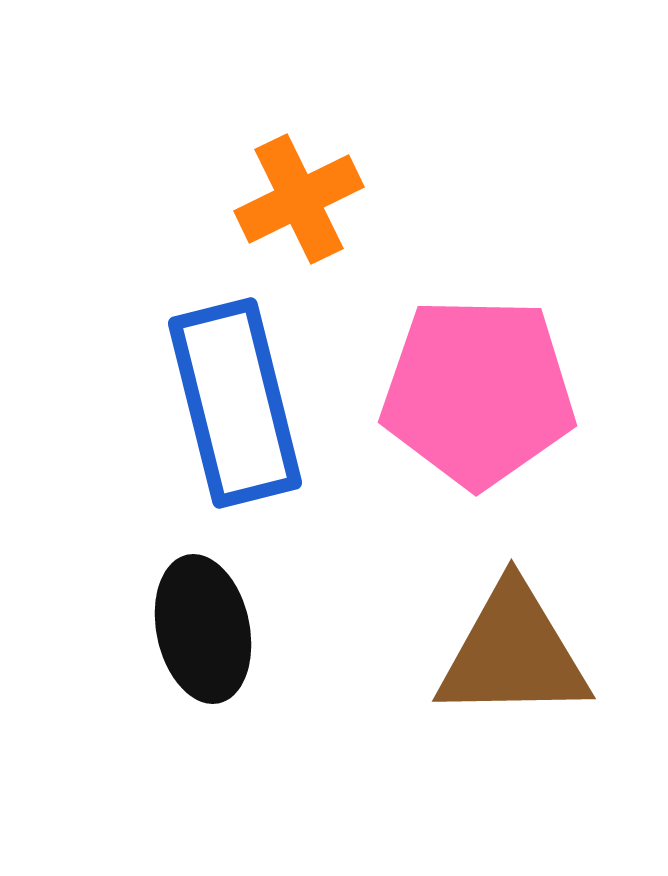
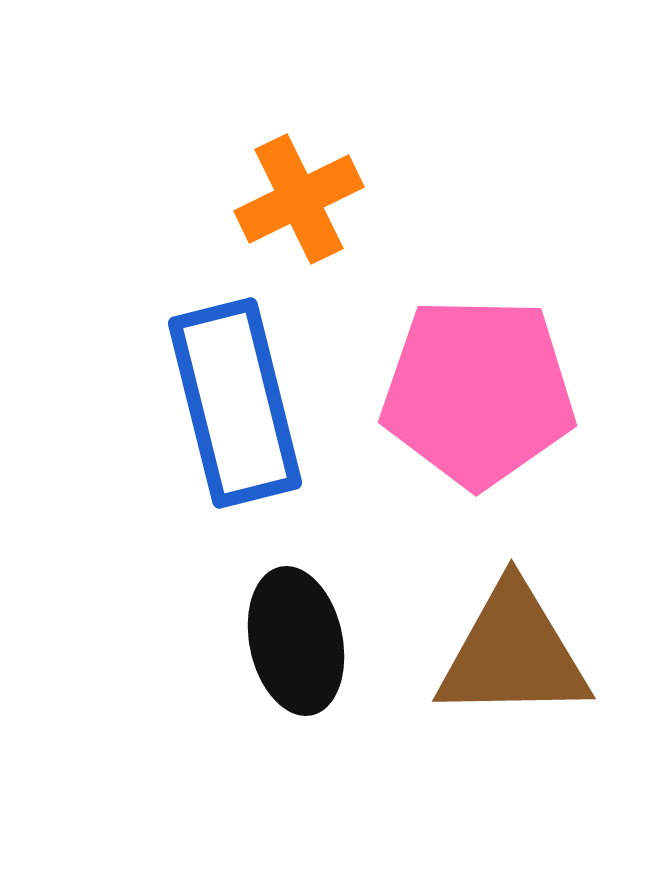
black ellipse: moved 93 px right, 12 px down
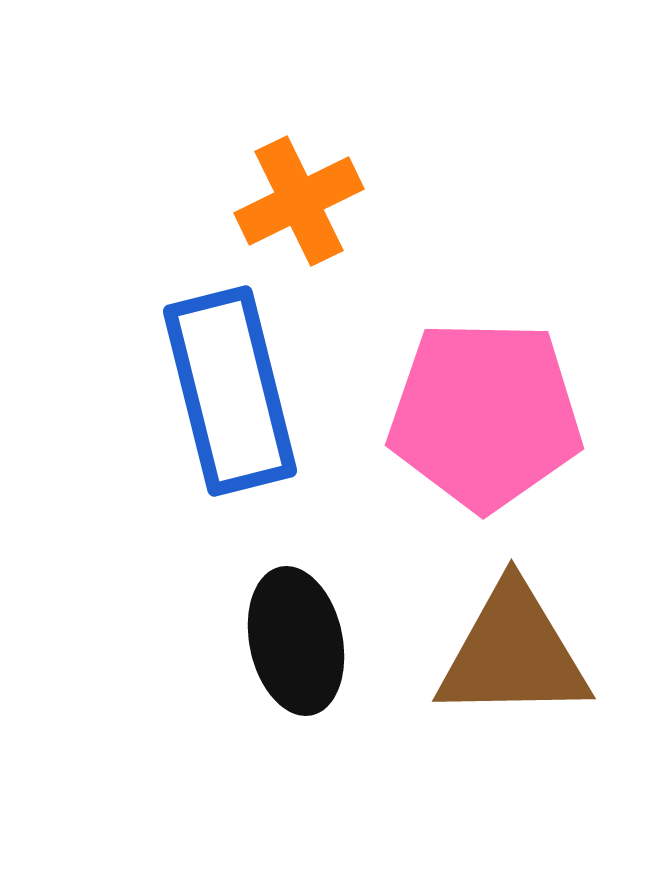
orange cross: moved 2 px down
pink pentagon: moved 7 px right, 23 px down
blue rectangle: moved 5 px left, 12 px up
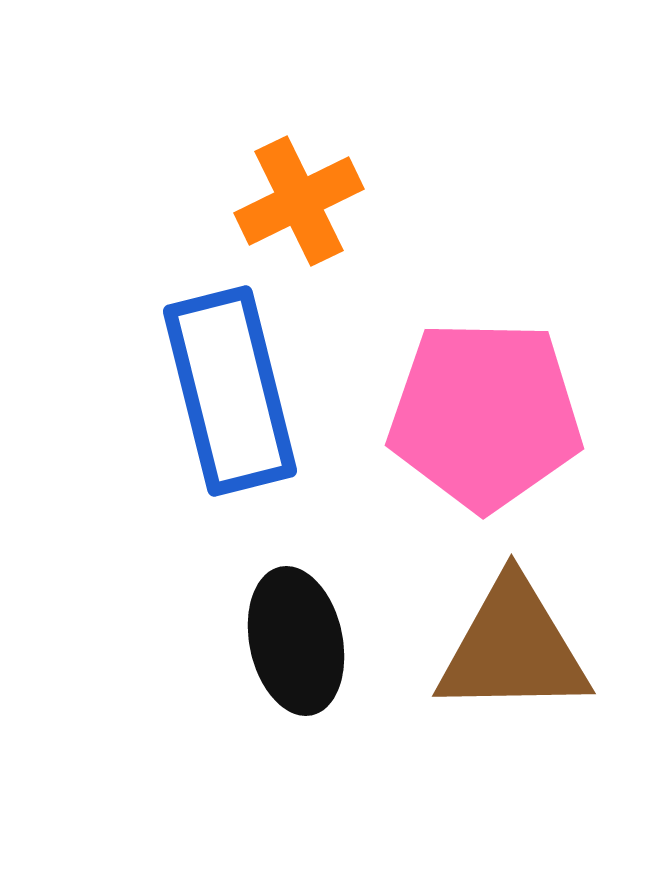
brown triangle: moved 5 px up
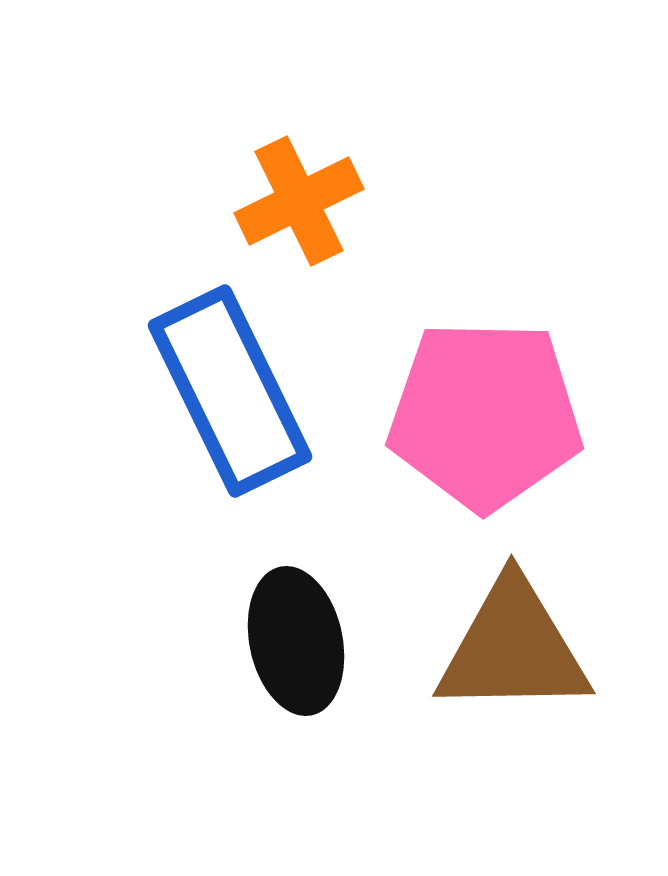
blue rectangle: rotated 12 degrees counterclockwise
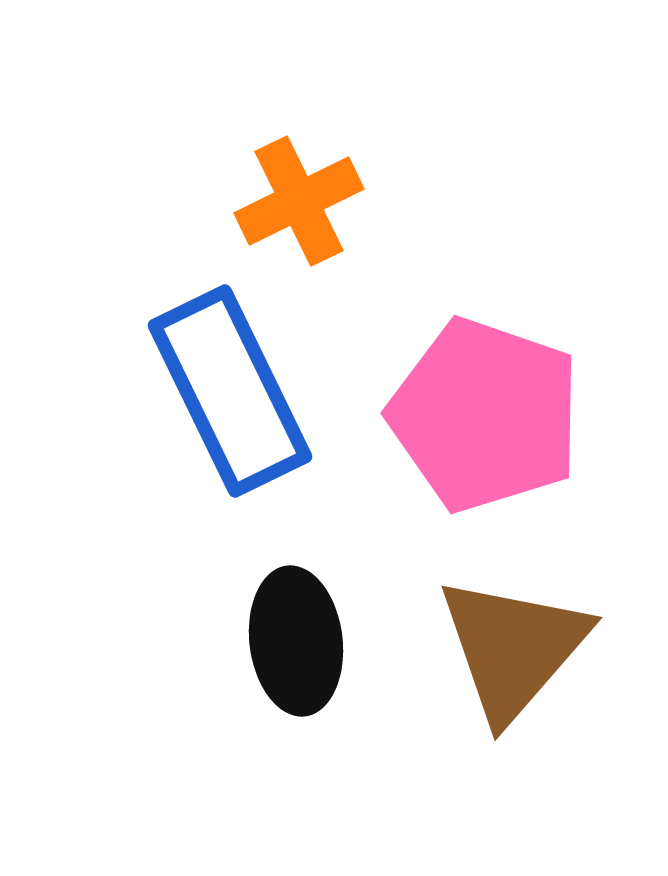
pink pentagon: rotated 18 degrees clockwise
black ellipse: rotated 5 degrees clockwise
brown triangle: rotated 48 degrees counterclockwise
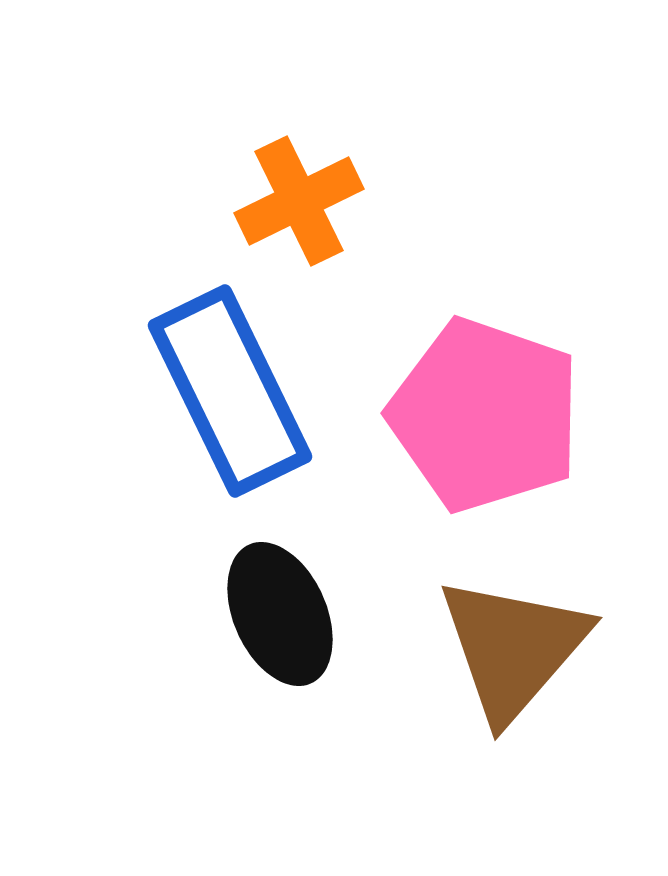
black ellipse: moved 16 px left, 27 px up; rotated 17 degrees counterclockwise
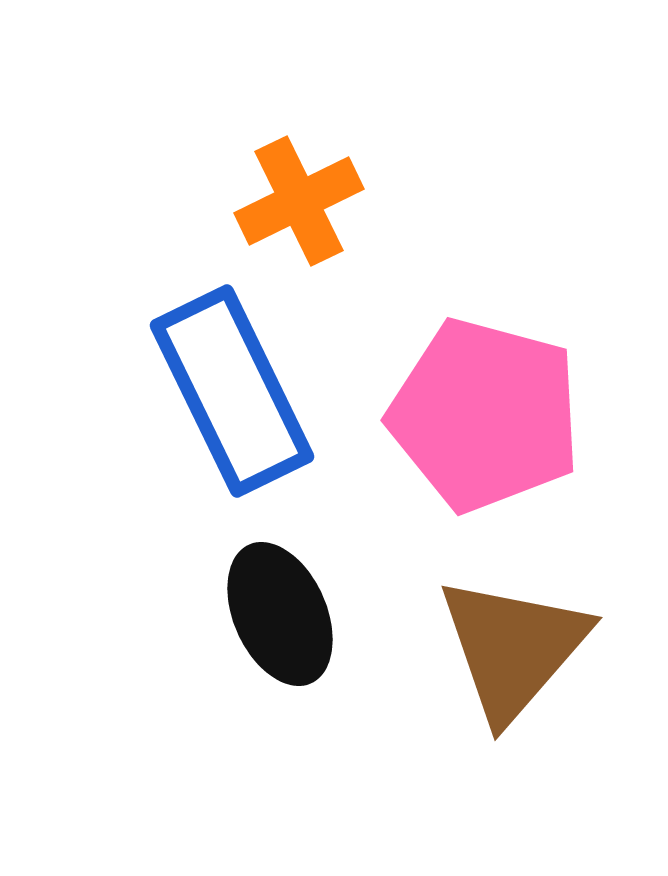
blue rectangle: moved 2 px right
pink pentagon: rotated 4 degrees counterclockwise
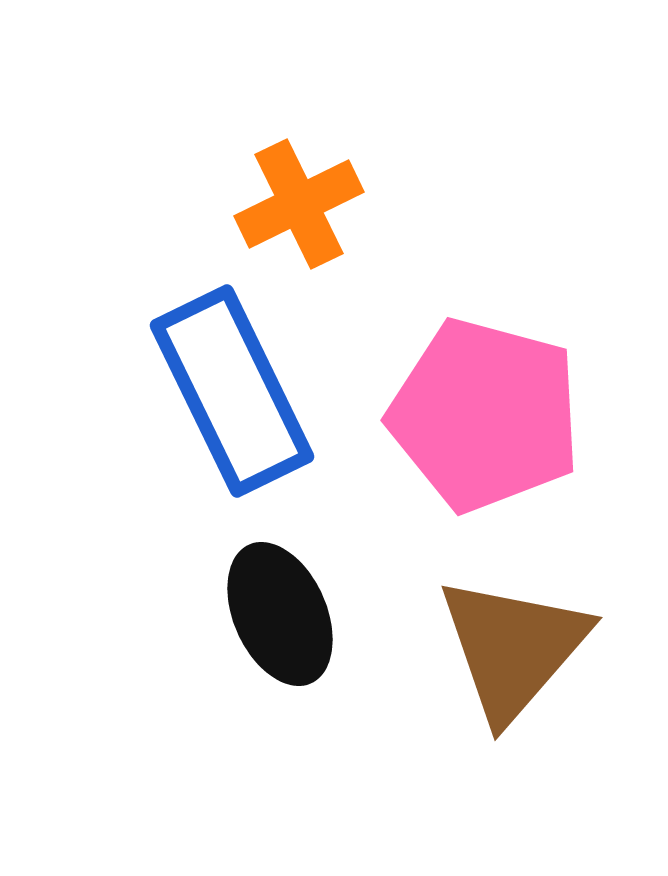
orange cross: moved 3 px down
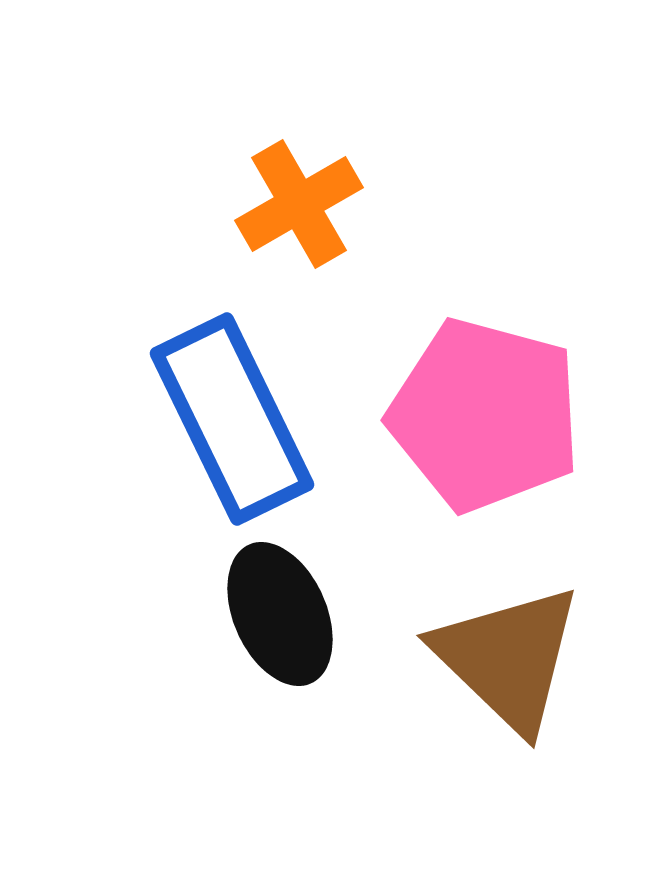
orange cross: rotated 4 degrees counterclockwise
blue rectangle: moved 28 px down
brown triangle: moved 5 px left, 10 px down; rotated 27 degrees counterclockwise
